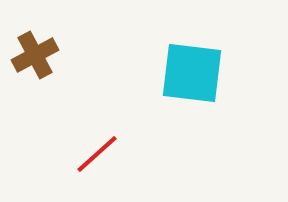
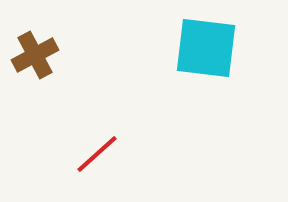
cyan square: moved 14 px right, 25 px up
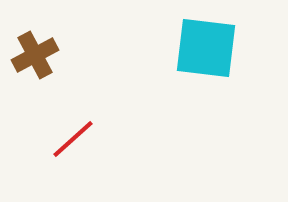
red line: moved 24 px left, 15 px up
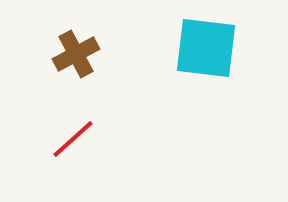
brown cross: moved 41 px right, 1 px up
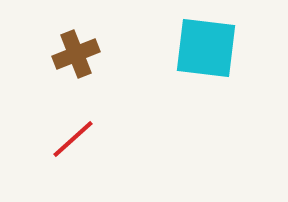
brown cross: rotated 6 degrees clockwise
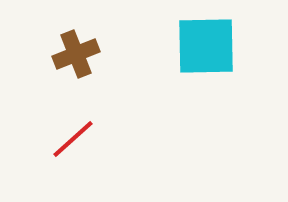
cyan square: moved 2 px up; rotated 8 degrees counterclockwise
